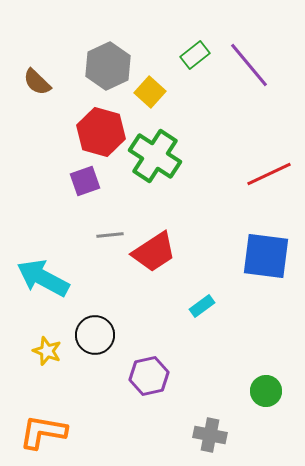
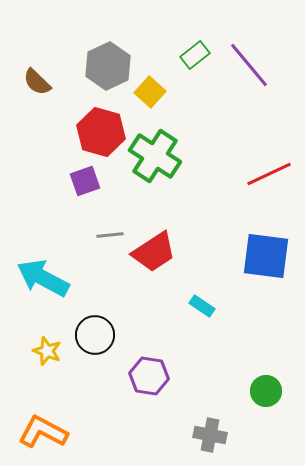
cyan rectangle: rotated 70 degrees clockwise
purple hexagon: rotated 21 degrees clockwise
orange L-shape: rotated 18 degrees clockwise
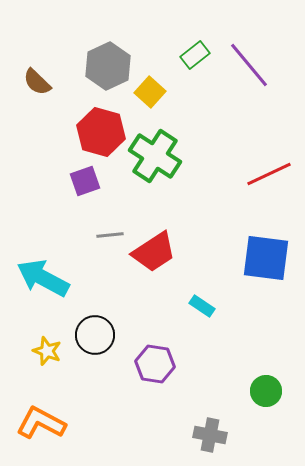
blue square: moved 2 px down
purple hexagon: moved 6 px right, 12 px up
orange L-shape: moved 2 px left, 9 px up
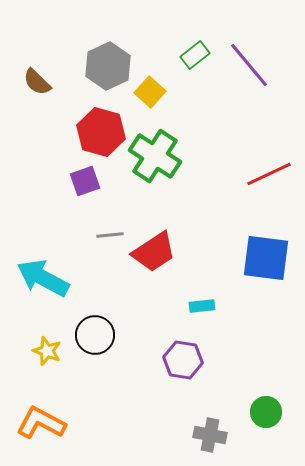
cyan rectangle: rotated 40 degrees counterclockwise
purple hexagon: moved 28 px right, 4 px up
green circle: moved 21 px down
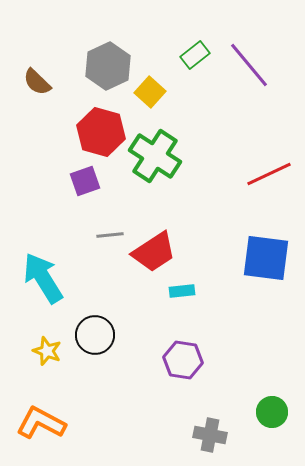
cyan arrow: rotated 30 degrees clockwise
cyan rectangle: moved 20 px left, 15 px up
green circle: moved 6 px right
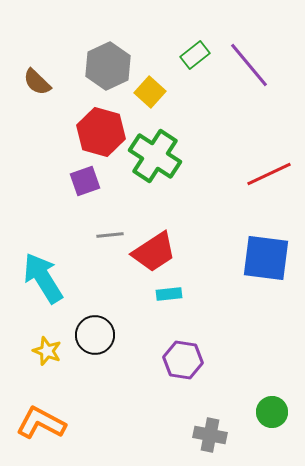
cyan rectangle: moved 13 px left, 3 px down
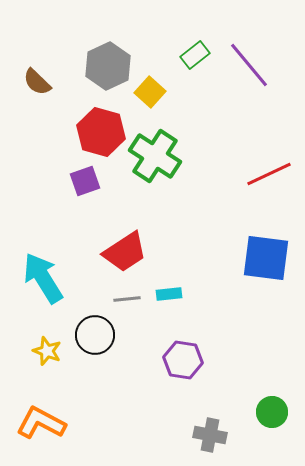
gray line: moved 17 px right, 64 px down
red trapezoid: moved 29 px left
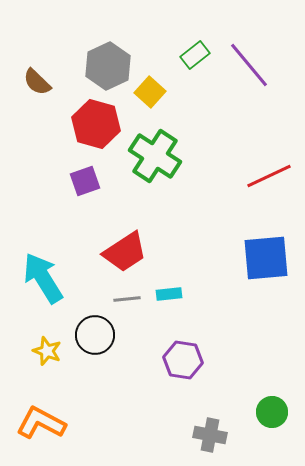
red hexagon: moved 5 px left, 8 px up
red line: moved 2 px down
blue square: rotated 12 degrees counterclockwise
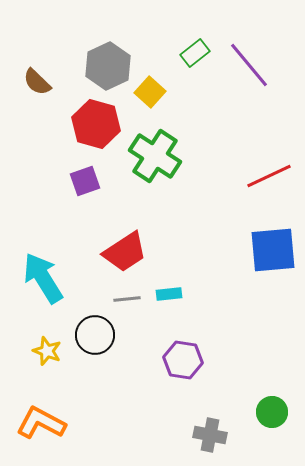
green rectangle: moved 2 px up
blue square: moved 7 px right, 8 px up
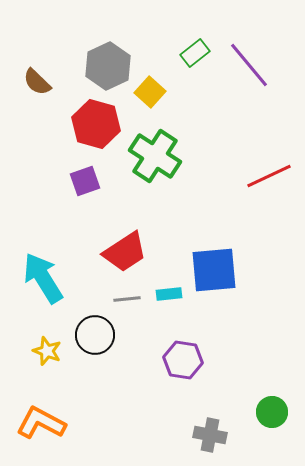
blue square: moved 59 px left, 20 px down
